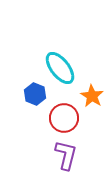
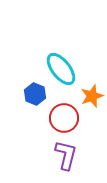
cyan ellipse: moved 1 px right, 1 px down
orange star: rotated 20 degrees clockwise
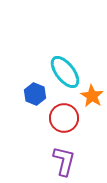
cyan ellipse: moved 4 px right, 3 px down
orange star: rotated 20 degrees counterclockwise
purple L-shape: moved 2 px left, 6 px down
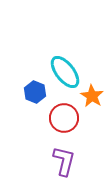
blue hexagon: moved 2 px up
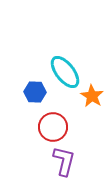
blue hexagon: rotated 20 degrees counterclockwise
red circle: moved 11 px left, 9 px down
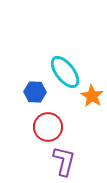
red circle: moved 5 px left
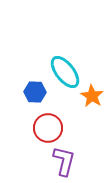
red circle: moved 1 px down
